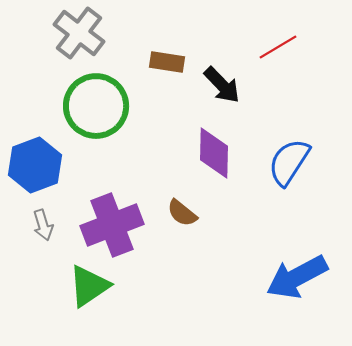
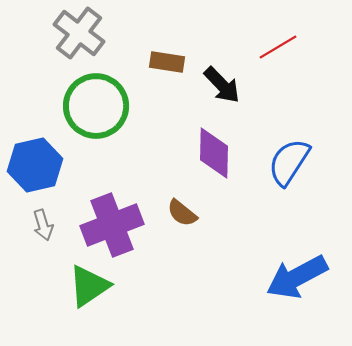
blue hexagon: rotated 8 degrees clockwise
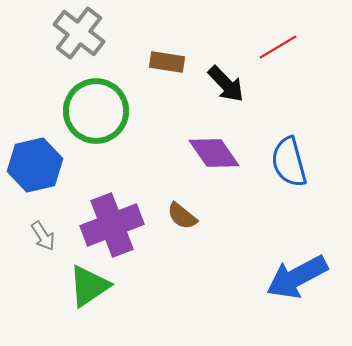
black arrow: moved 4 px right, 1 px up
green circle: moved 5 px down
purple diamond: rotated 36 degrees counterclockwise
blue semicircle: rotated 48 degrees counterclockwise
brown semicircle: moved 3 px down
gray arrow: moved 11 px down; rotated 16 degrees counterclockwise
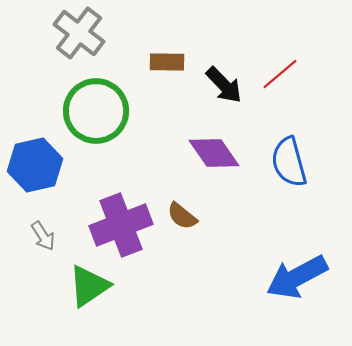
red line: moved 2 px right, 27 px down; rotated 9 degrees counterclockwise
brown rectangle: rotated 8 degrees counterclockwise
black arrow: moved 2 px left, 1 px down
purple cross: moved 9 px right
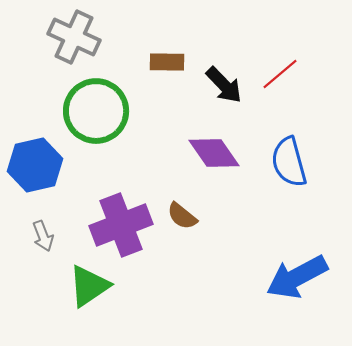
gray cross: moved 5 px left, 4 px down; rotated 12 degrees counterclockwise
gray arrow: rotated 12 degrees clockwise
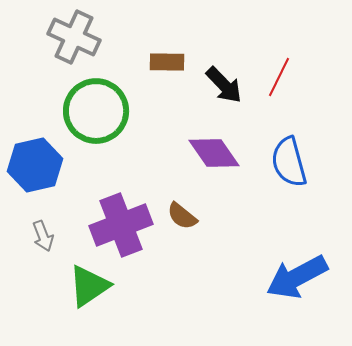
red line: moved 1 px left, 3 px down; rotated 24 degrees counterclockwise
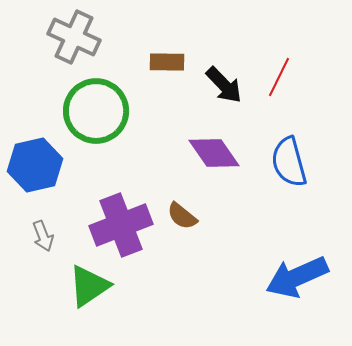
blue arrow: rotated 4 degrees clockwise
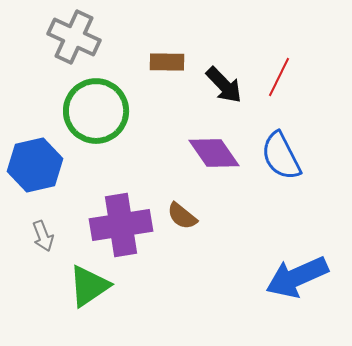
blue semicircle: moved 8 px left, 6 px up; rotated 12 degrees counterclockwise
purple cross: rotated 12 degrees clockwise
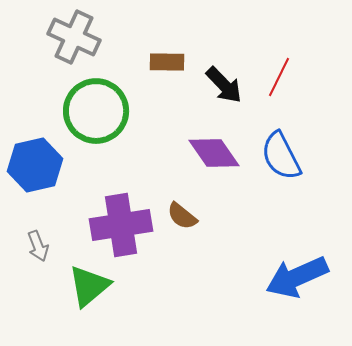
gray arrow: moved 5 px left, 10 px down
green triangle: rotated 6 degrees counterclockwise
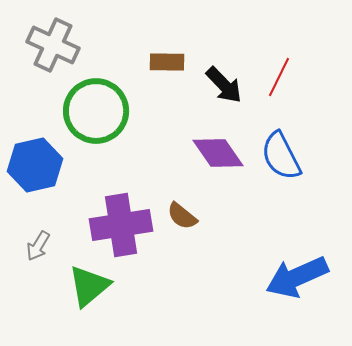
gray cross: moved 21 px left, 8 px down
purple diamond: moved 4 px right
gray arrow: rotated 52 degrees clockwise
